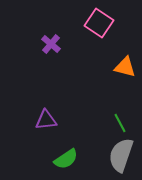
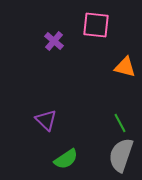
pink square: moved 3 px left, 2 px down; rotated 28 degrees counterclockwise
purple cross: moved 3 px right, 3 px up
purple triangle: rotated 50 degrees clockwise
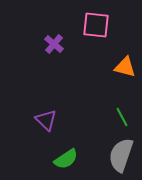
purple cross: moved 3 px down
green line: moved 2 px right, 6 px up
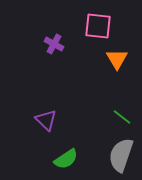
pink square: moved 2 px right, 1 px down
purple cross: rotated 12 degrees counterclockwise
orange triangle: moved 8 px left, 8 px up; rotated 45 degrees clockwise
green line: rotated 24 degrees counterclockwise
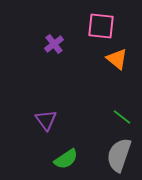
pink square: moved 3 px right
purple cross: rotated 24 degrees clockwise
orange triangle: rotated 20 degrees counterclockwise
purple triangle: rotated 10 degrees clockwise
gray semicircle: moved 2 px left
